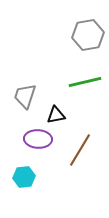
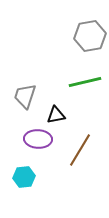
gray hexagon: moved 2 px right, 1 px down
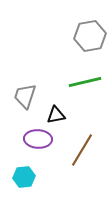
brown line: moved 2 px right
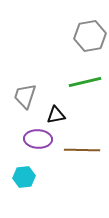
brown line: rotated 60 degrees clockwise
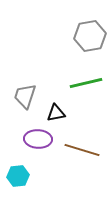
green line: moved 1 px right, 1 px down
black triangle: moved 2 px up
brown line: rotated 16 degrees clockwise
cyan hexagon: moved 6 px left, 1 px up
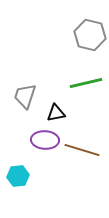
gray hexagon: moved 1 px up; rotated 24 degrees clockwise
purple ellipse: moved 7 px right, 1 px down
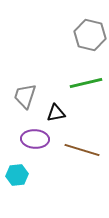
purple ellipse: moved 10 px left, 1 px up
cyan hexagon: moved 1 px left, 1 px up
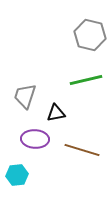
green line: moved 3 px up
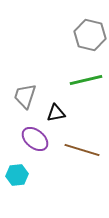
purple ellipse: rotated 36 degrees clockwise
